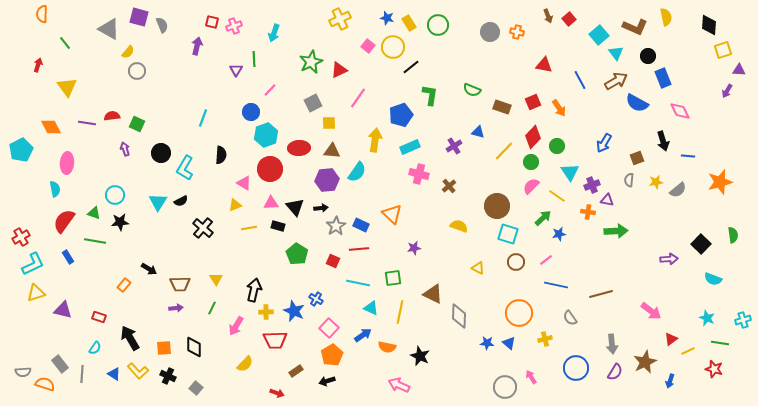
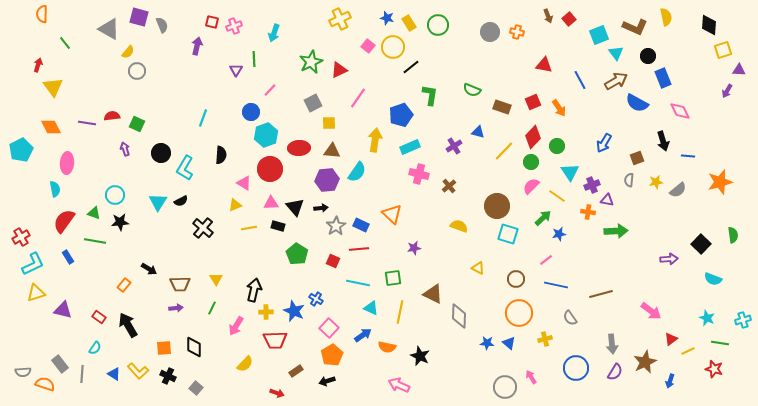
cyan square at (599, 35): rotated 18 degrees clockwise
yellow triangle at (67, 87): moved 14 px left
brown circle at (516, 262): moved 17 px down
red rectangle at (99, 317): rotated 16 degrees clockwise
black arrow at (130, 338): moved 2 px left, 13 px up
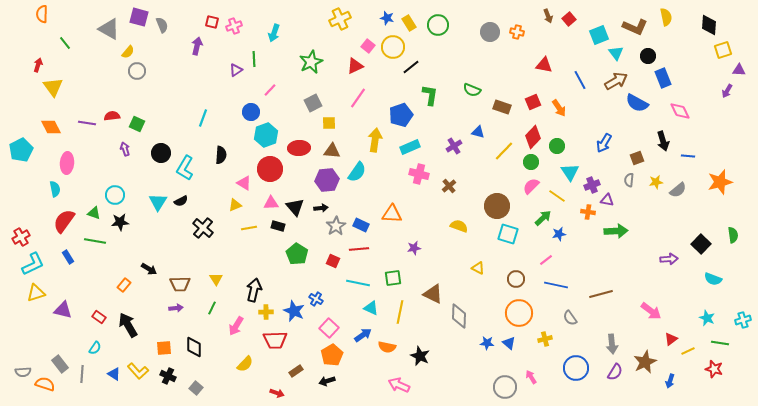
purple triangle at (236, 70): rotated 24 degrees clockwise
red triangle at (339, 70): moved 16 px right, 4 px up
orange triangle at (392, 214): rotated 40 degrees counterclockwise
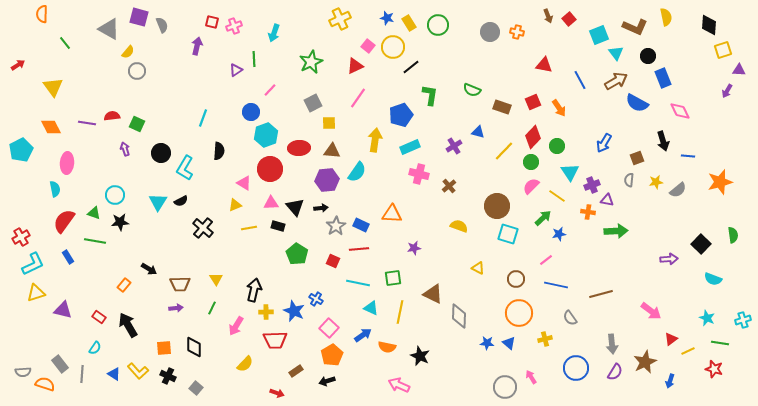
red arrow at (38, 65): moved 20 px left; rotated 40 degrees clockwise
black semicircle at (221, 155): moved 2 px left, 4 px up
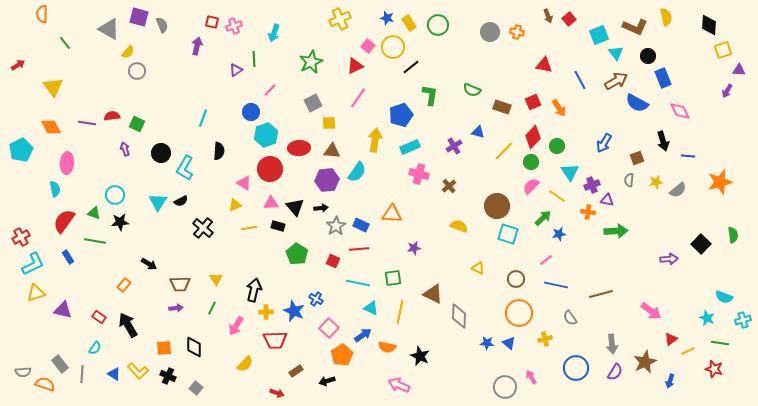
black arrow at (149, 269): moved 5 px up
cyan semicircle at (713, 279): moved 11 px right, 18 px down
orange pentagon at (332, 355): moved 10 px right
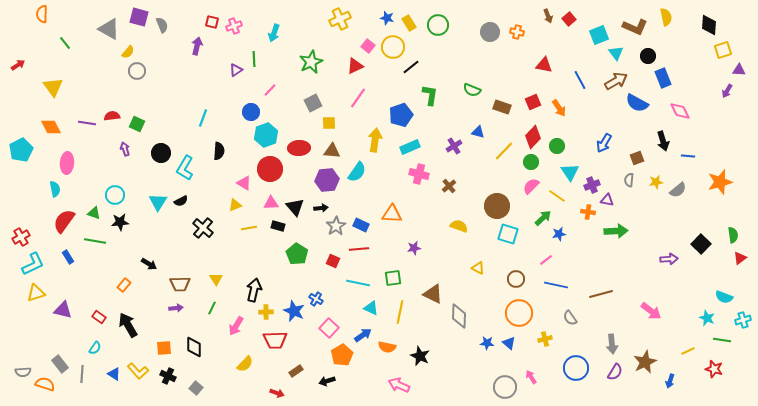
red triangle at (671, 339): moved 69 px right, 81 px up
green line at (720, 343): moved 2 px right, 3 px up
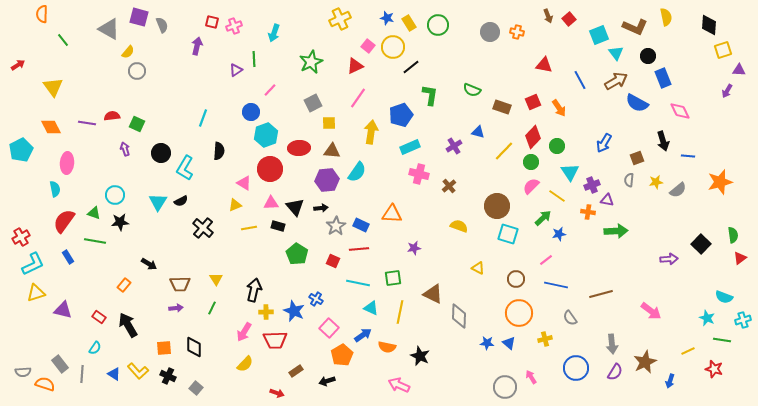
green line at (65, 43): moved 2 px left, 3 px up
yellow arrow at (375, 140): moved 4 px left, 8 px up
pink arrow at (236, 326): moved 8 px right, 6 px down
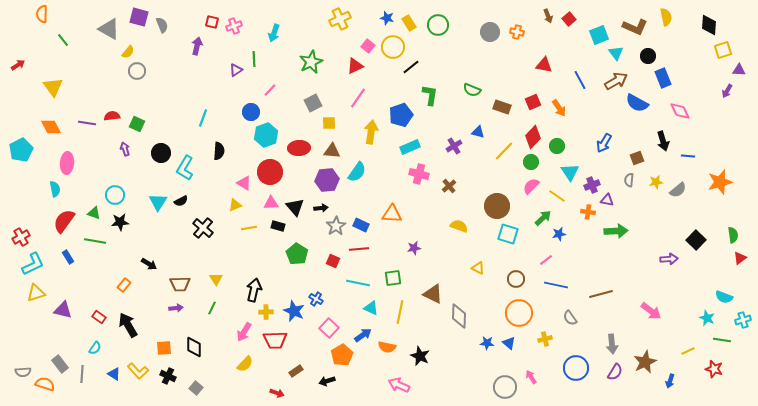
red circle at (270, 169): moved 3 px down
black square at (701, 244): moved 5 px left, 4 px up
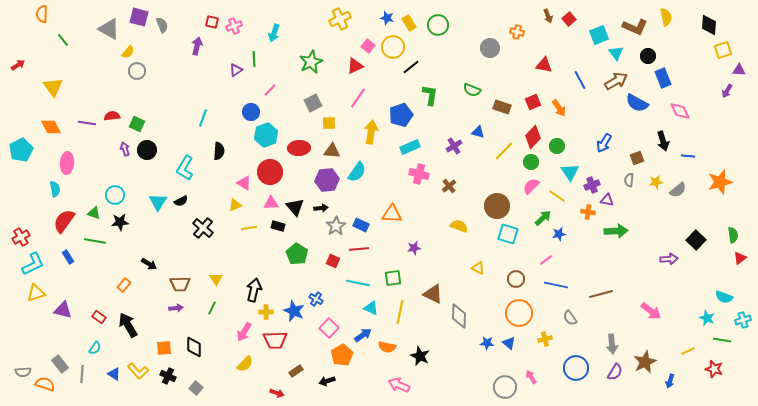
gray circle at (490, 32): moved 16 px down
black circle at (161, 153): moved 14 px left, 3 px up
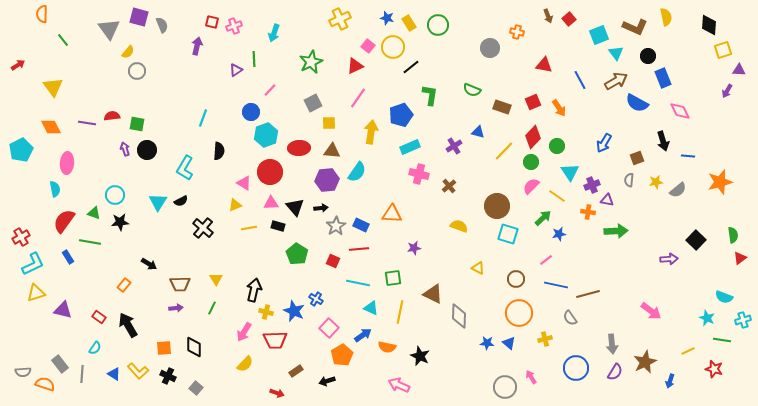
gray triangle at (109, 29): rotated 25 degrees clockwise
green square at (137, 124): rotated 14 degrees counterclockwise
green line at (95, 241): moved 5 px left, 1 px down
brown line at (601, 294): moved 13 px left
yellow cross at (266, 312): rotated 16 degrees clockwise
